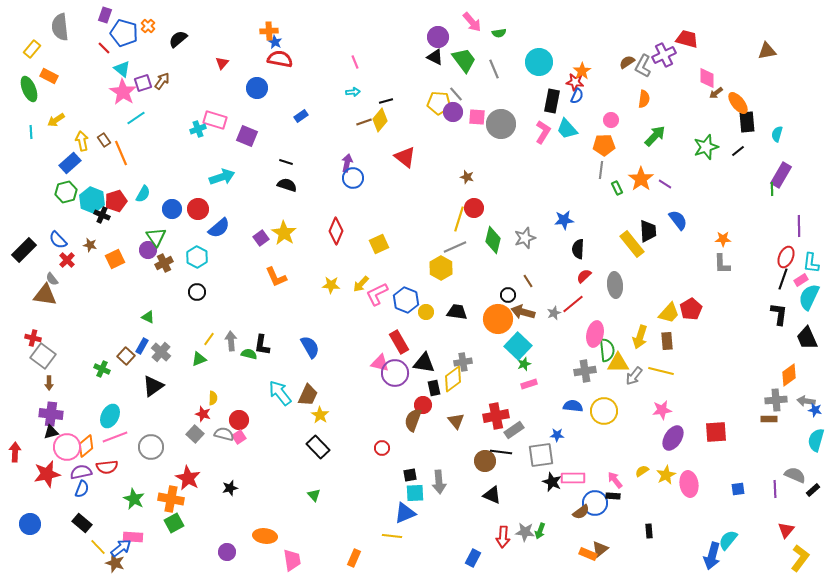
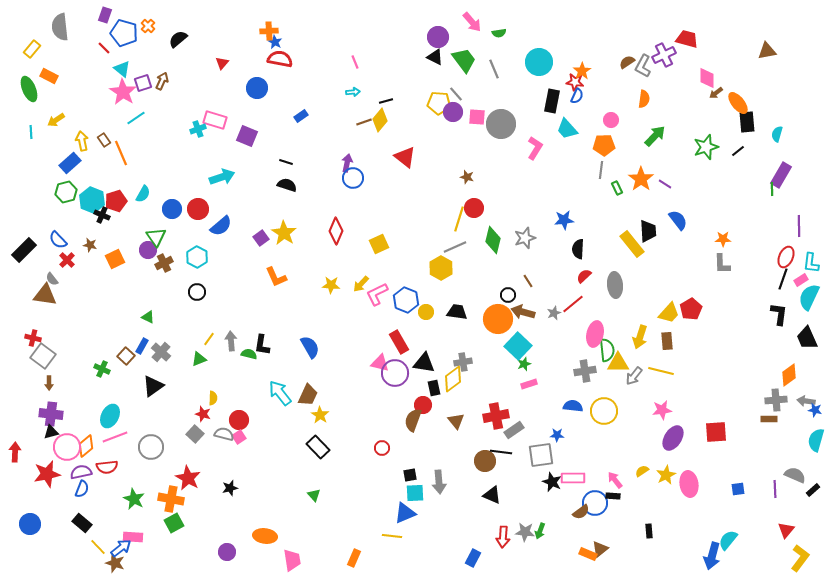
brown arrow at (162, 81): rotated 12 degrees counterclockwise
pink L-shape at (543, 132): moved 8 px left, 16 px down
blue semicircle at (219, 228): moved 2 px right, 2 px up
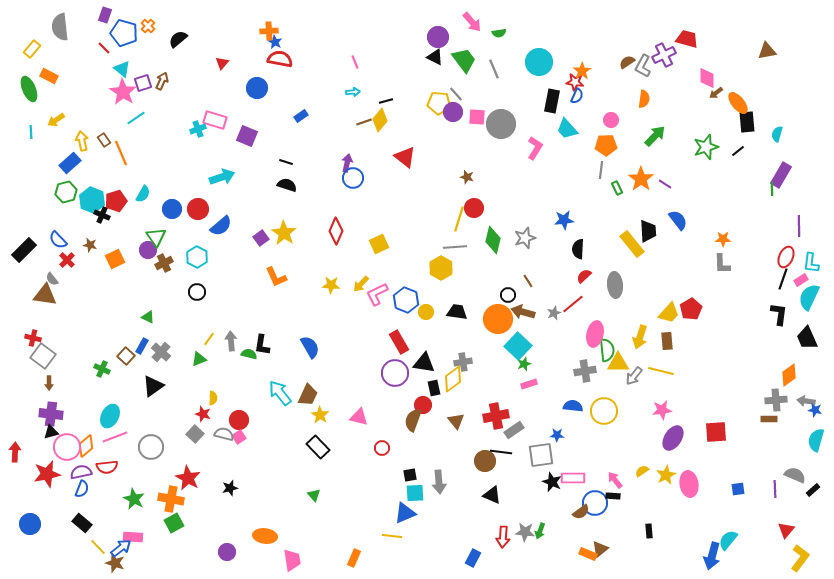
orange pentagon at (604, 145): moved 2 px right
gray line at (455, 247): rotated 20 degrees clockwise
pink triangle at (380, 363): moved 21 px left, 54 px down
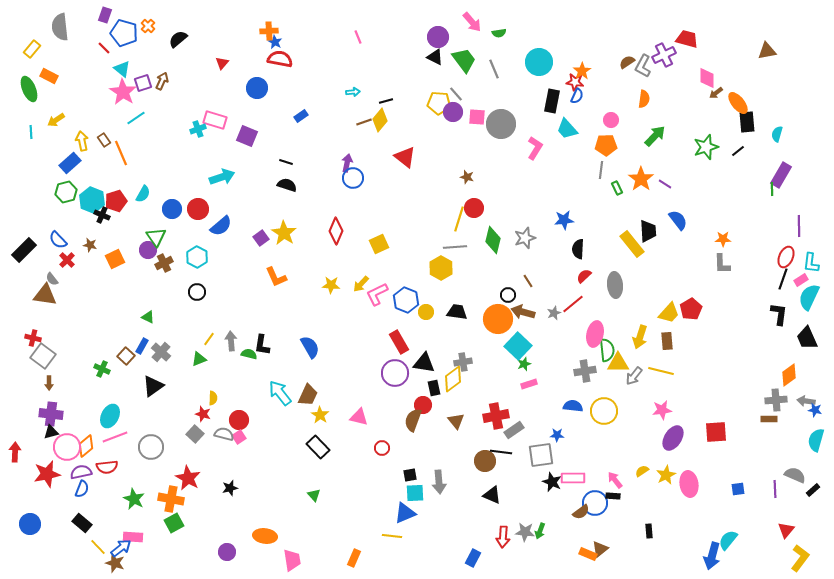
pink line at (355, 62): moved 3 px right, 25 px up
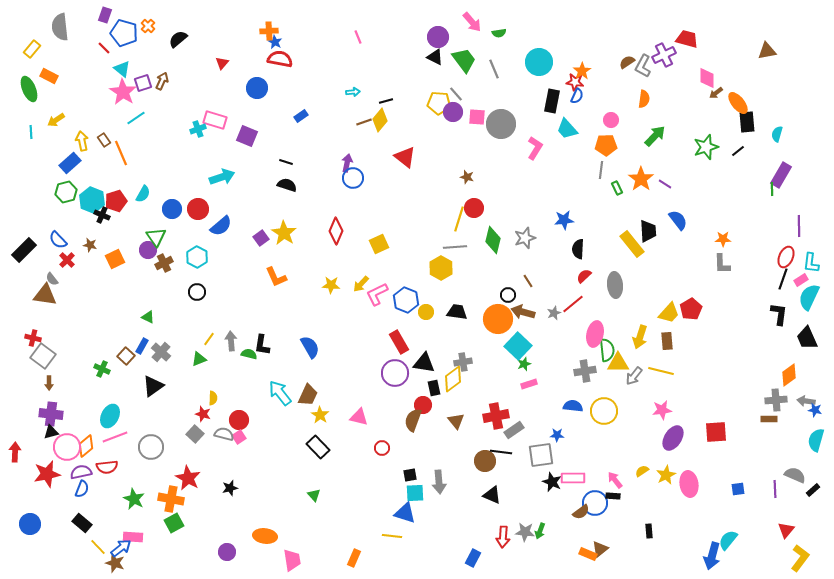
blue triangle at (405, 513): rotated 40 degrees clockwise
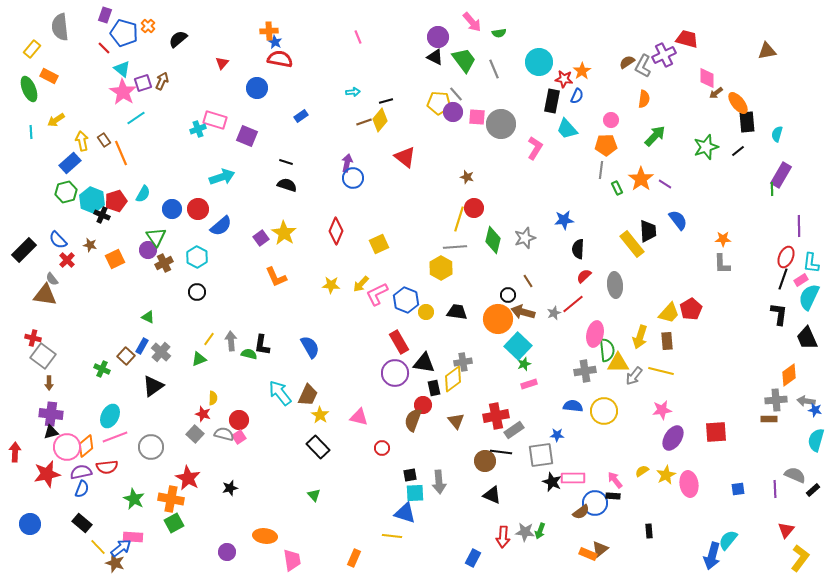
red star at (575, 82): moved 11 px left, 3 px up
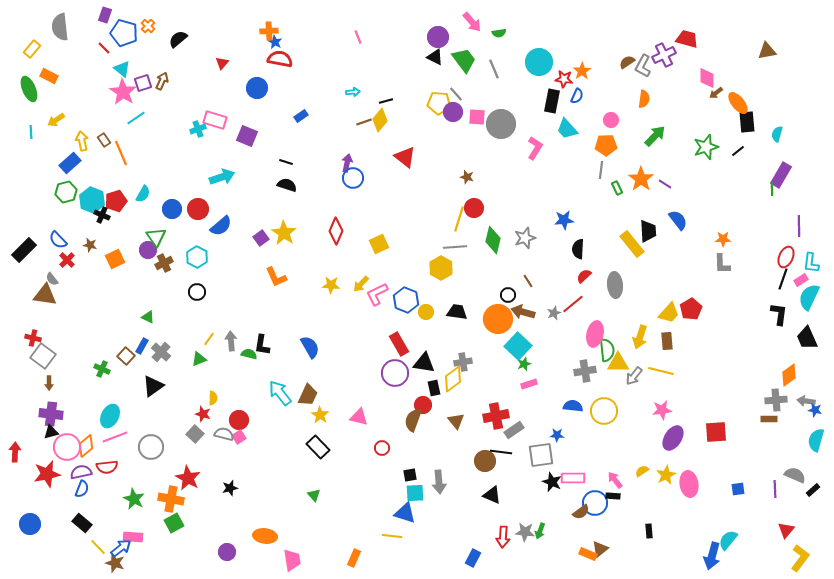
red rectangle at (399, 342): moved 2 px down
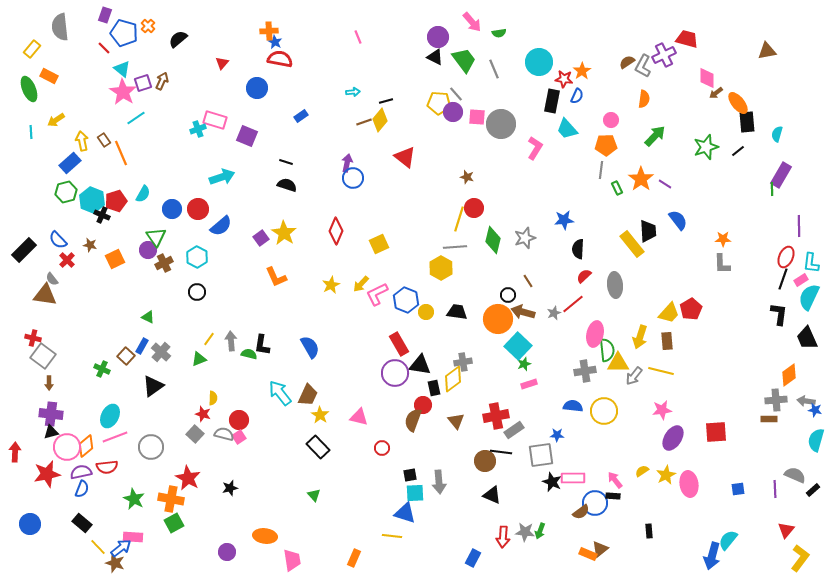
yellow star at (331, 285): rotated 30 degrees counterclockwise
black triangle at (424, 363): moved 4 px left, 2 px down
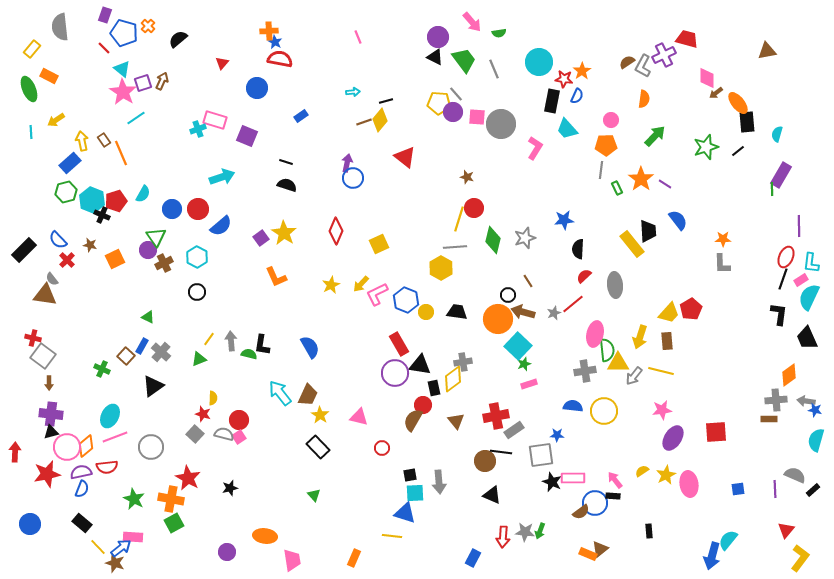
brown semicircle at (413, 420): rotated 10 degrees clockwise
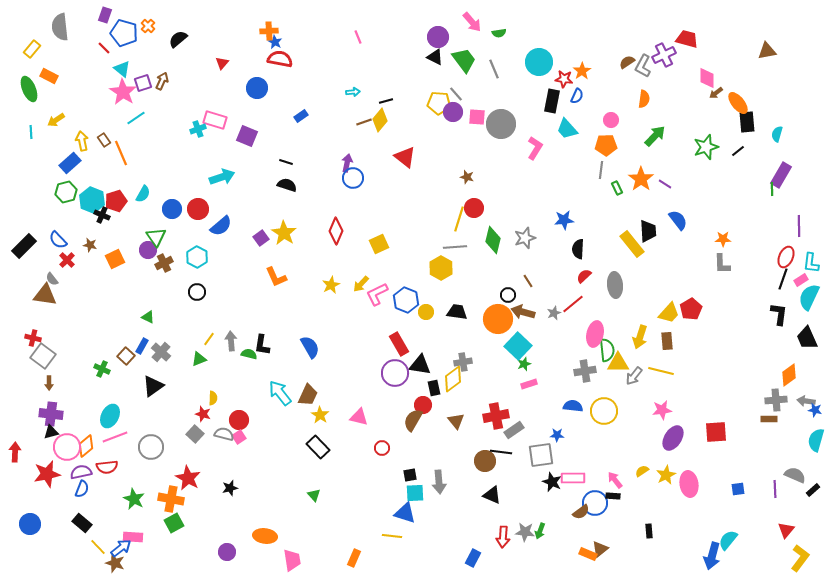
black rectangle at (24, 250): moved 4 px up
